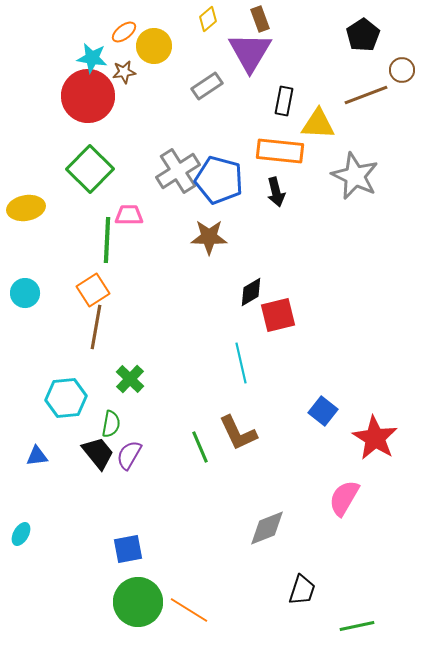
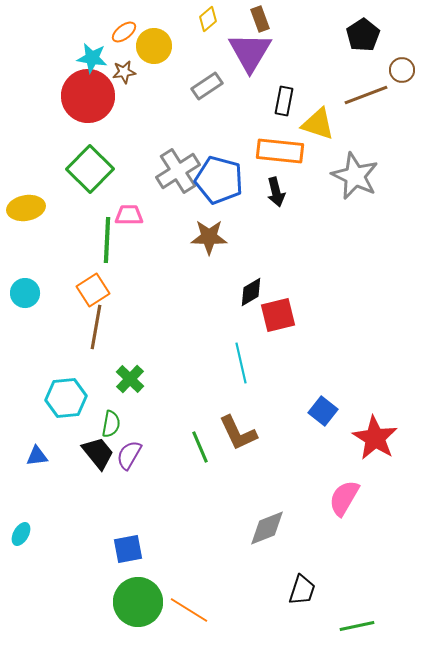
yellow triangle at (318, 124): rotated 15 degrees clockwise
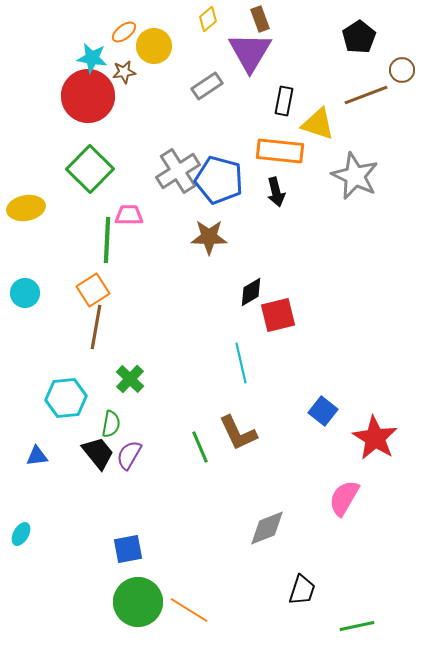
black pentagon at (363, 35): moved 4 px left, 2 px down
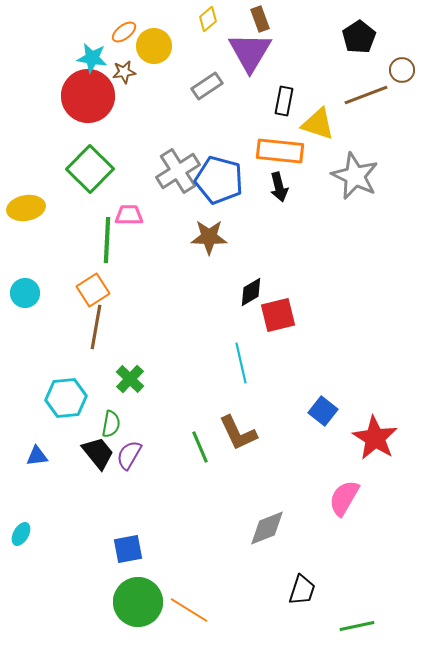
black arrow at (276, 192): moved 3 px right, 5 px up
